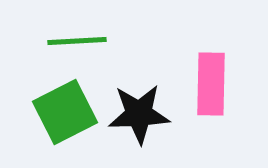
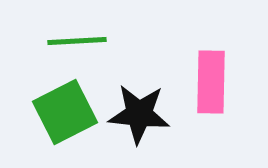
pink rectangle: moved 2 px up
black star: rotated 8 degrees clockwise
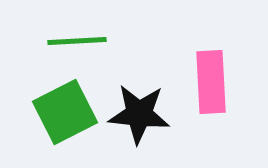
pink rectangle: rotated 4 degrees counterclockwise
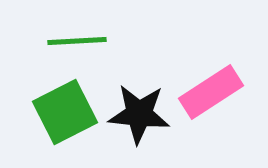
pink rectangle: moved 10 px down; rotated 60 degrees clockwise
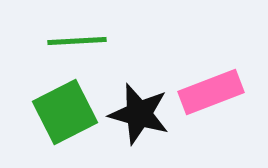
pink rectangle: rotated 12 degrees clockwise
black star: rotated 10 degrees clockwise
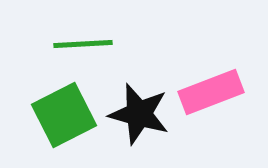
green line: moved 6 px right, 3 px down
green square: moved 1 px left, 3 px down
